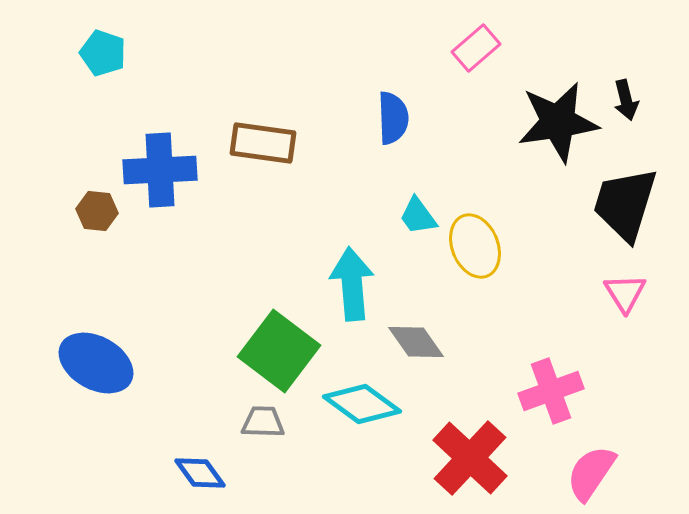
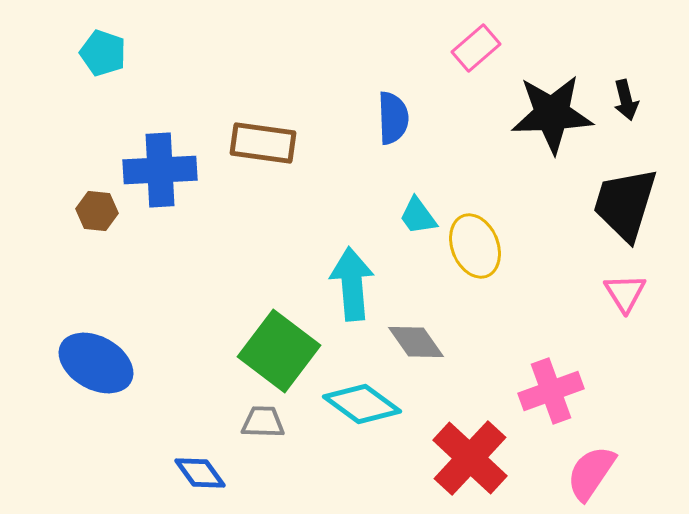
black star: moved 6 px left, 8 px up; rotated 6 degrees clockwise
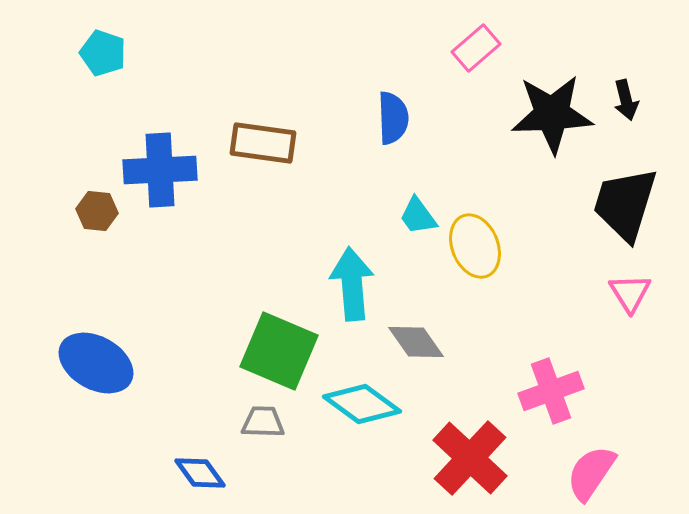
pink triangle: moved 5 px right
green square: rotated 14 degrees counterclockwise
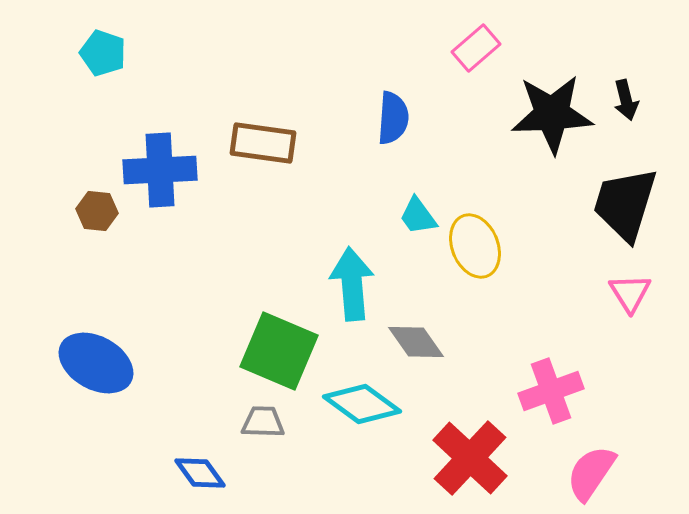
blue semicircle: rotated 6 degrees clockwise
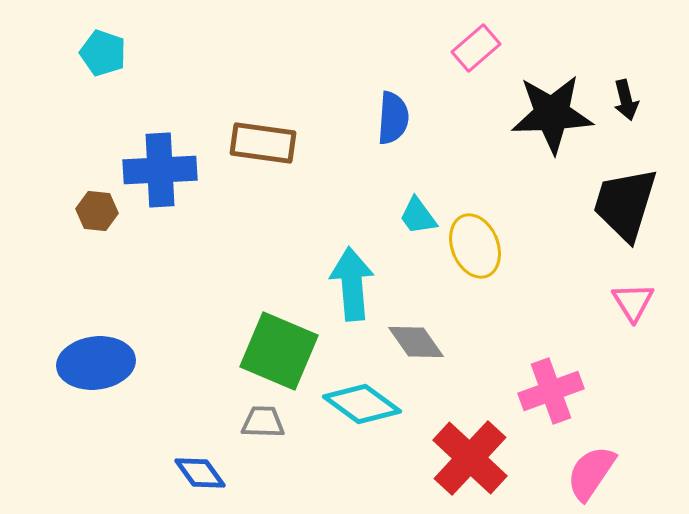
pink triangle: moved 3 px right, 9 px down
blue ellipse: rotated 36 degrees counterclockwise
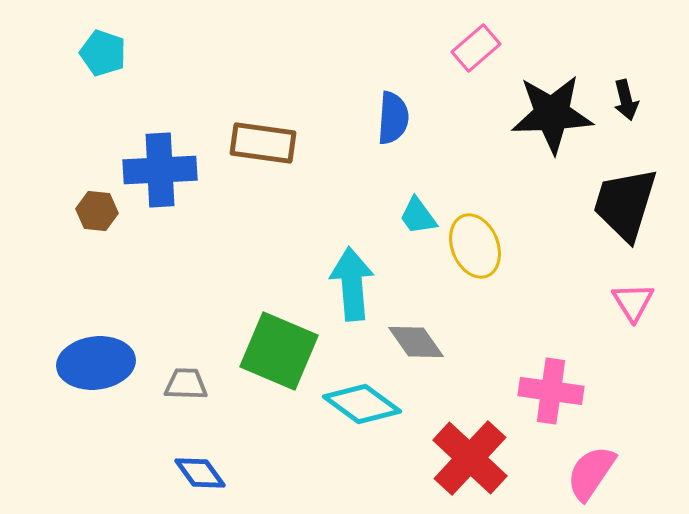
pink cross: rotated 28 degrees clockwise
gray trapezoid: moved 77 px left, 38 px up
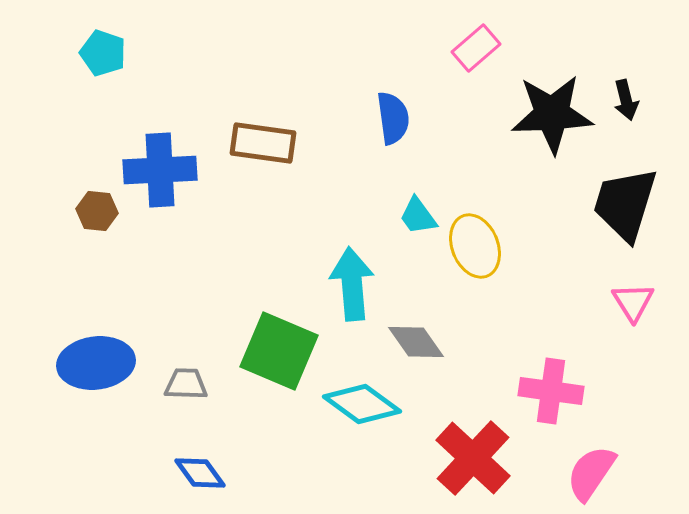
blue semicircle: rotated 12 degrees counterclockwise
red cross: moved 3 px right
